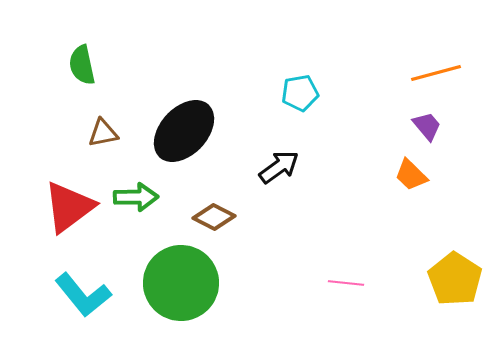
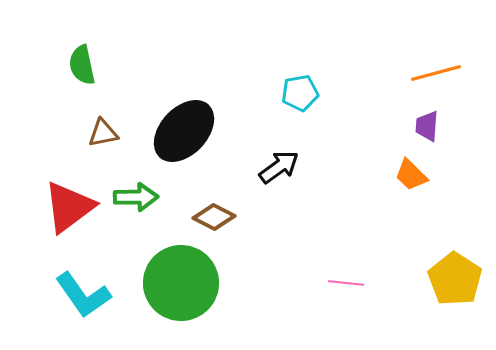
purple trapezoid: rotated 136 degrees counterclockwise
cyan L-shape: rotated 4 degrees clockwise
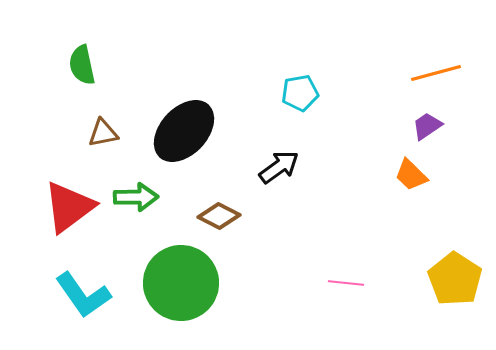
purple trapezoid: rotated 52 degrees clockwise
brown diamond: moved 5 px right, 1 px up
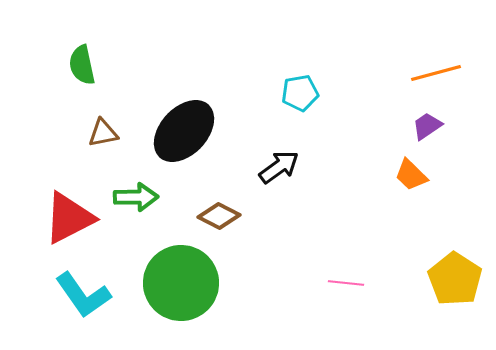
red triangle: moved 11 px down; rotated 10 degrees clockwise
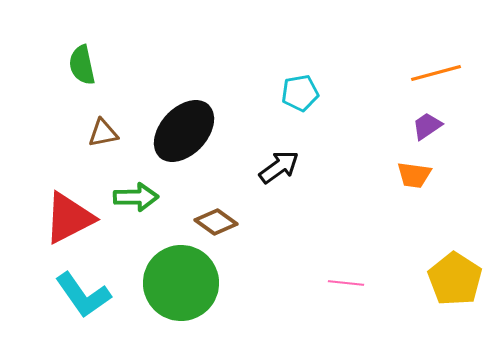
orange trapezoid: moved 3 px right; rotated 36 degrees counterclockwise
brown diamond: moved 3 px left, 6 px down; rotated 9 degrees clockwise
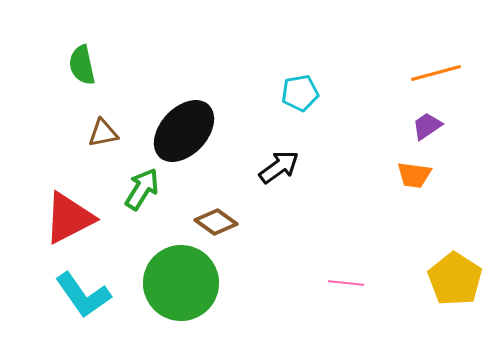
green arrow: moved 6 px right, 8 px up; rotated 57 degrees counterclockwise
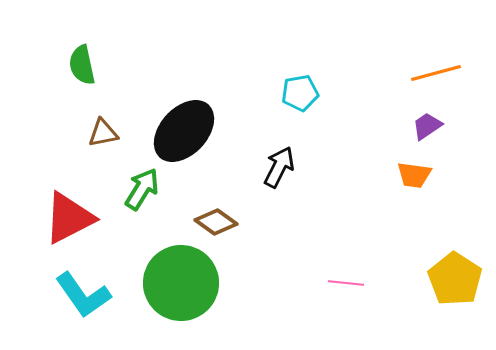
black arrow: rotated 27 degrees counterclockwise
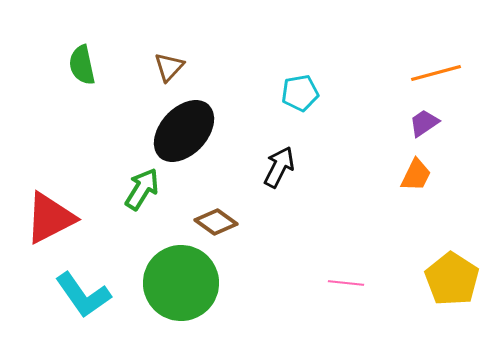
purple trapezoid: moved 3 px left, 3 px up
brown triangle: moved 66 px right, 66 px up; rotated 36 degrees counterclockwise
orange trapezoid: moved 2 px right; rotated 72 degrees counterclockwise
red triangle: moved 19 px left
yellow pentagon: moved 3 px left
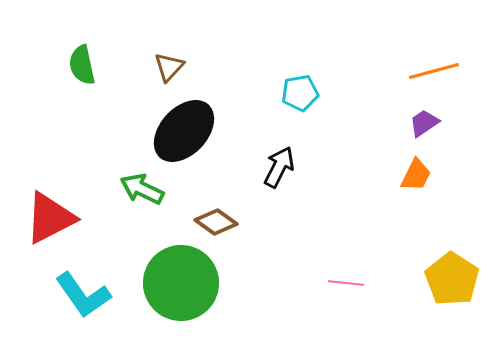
orange line: moved 2 px left, 2 px up
green arrow: rotated 96 degrees counterclockwise
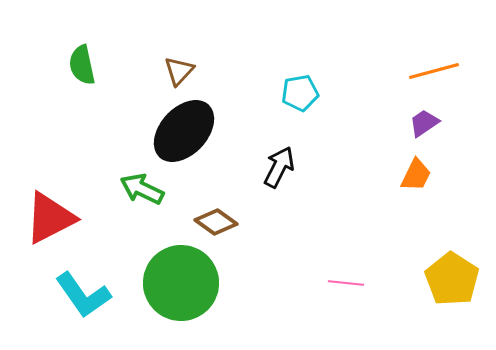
brown triangle: moved 10 px right, 4 px down
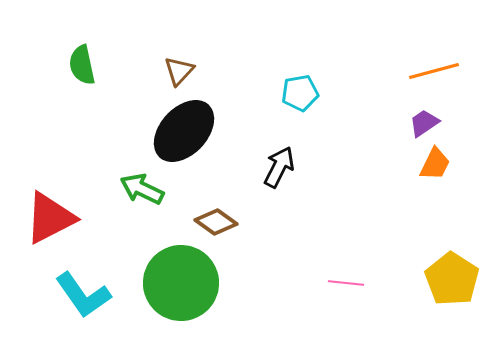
orange trapezoid: moved 19 px right, 11 px up
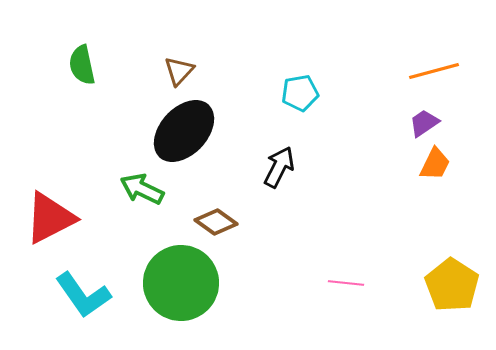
yellow pentagon: moved 6 px down
